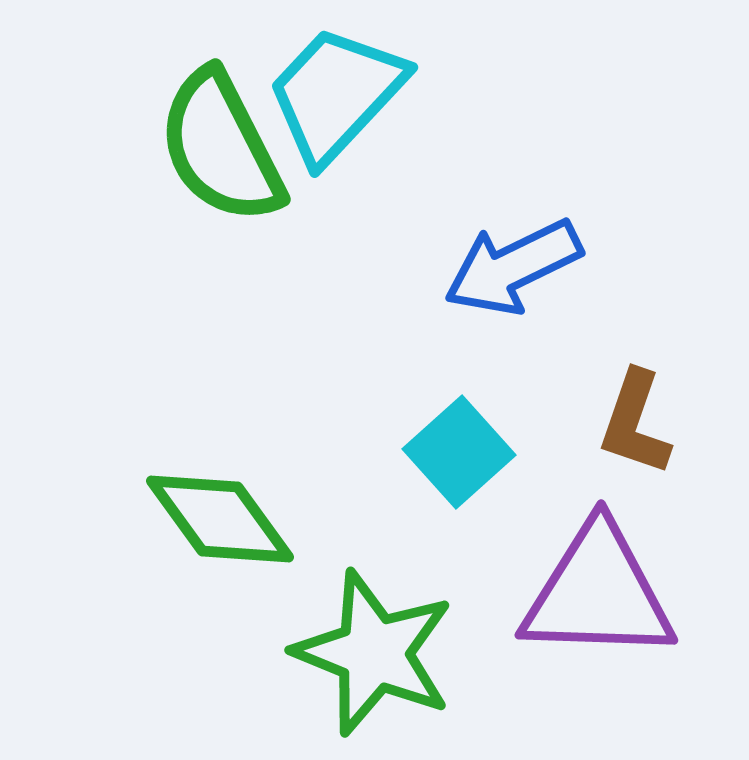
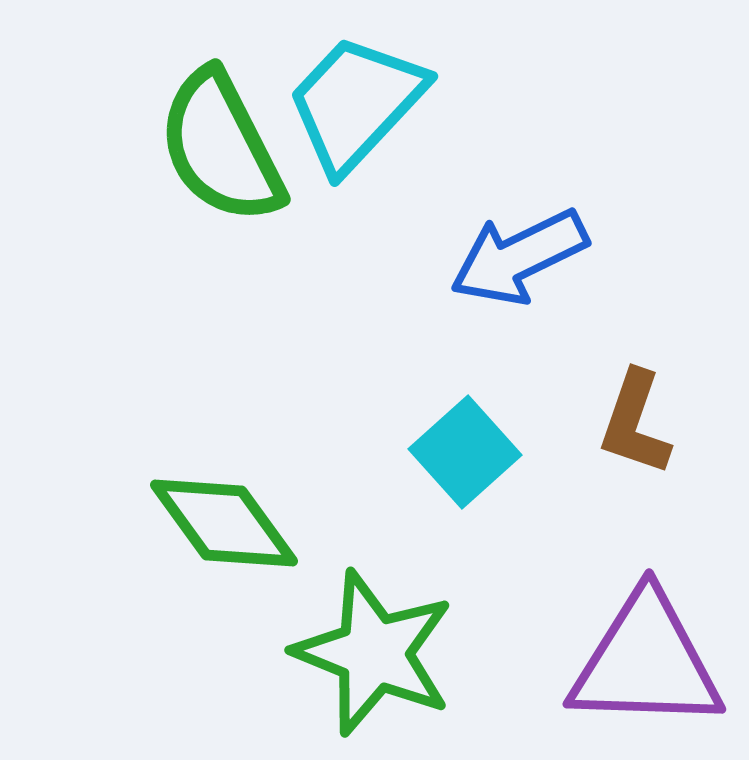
cyan trapezoid: moved 20 px right, 9 px down
blue arrow: moved 6 px right, 10 px up
cyan square: moved 6 px right
green diamond: moved 4 px right, 4 px down
purple triangle: moved 48 px right, 69 px down
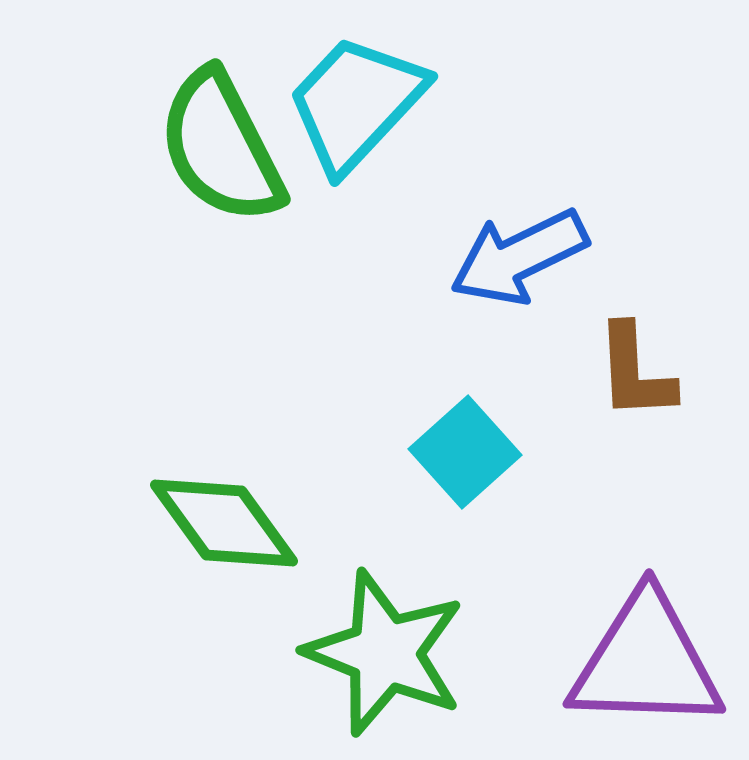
brown L-shape: moved 51 px up; rotated 22 degrees counterclockwise
green star: moved 11 px right
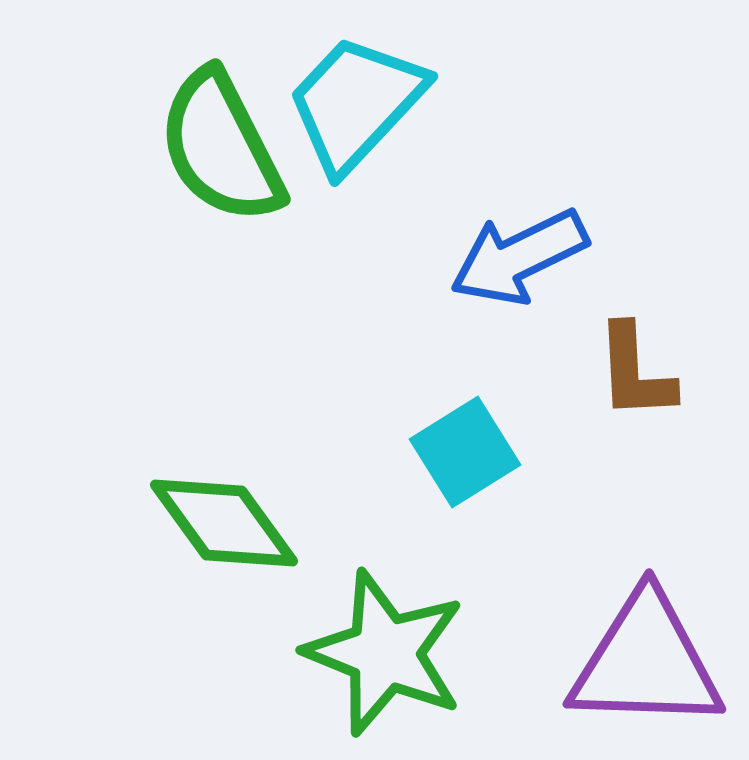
cyan square: rotated 10 degrees clockwise
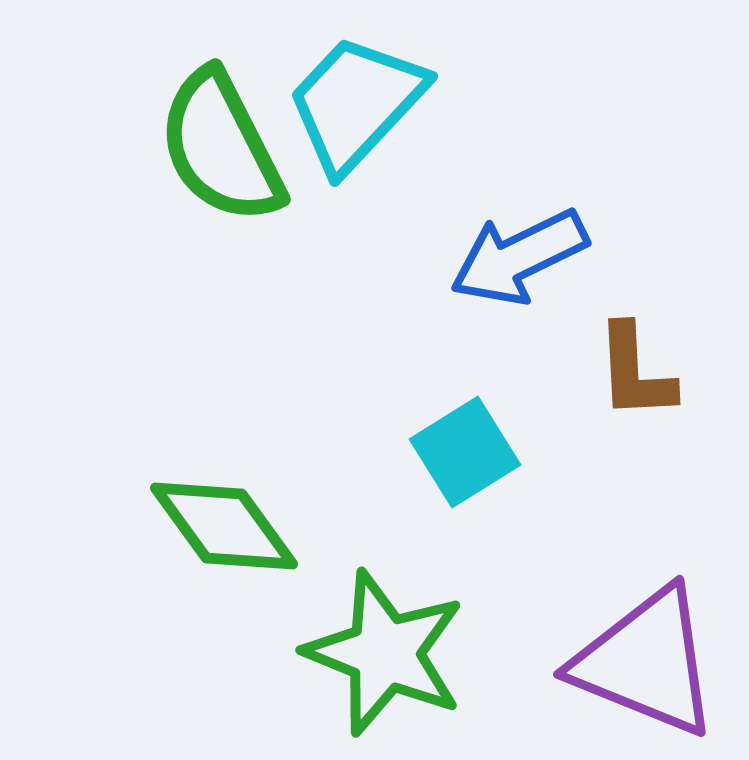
green diamond: moved 3 px down
purple triangle: rotated 20 degrees clockwise
